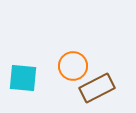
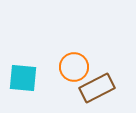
orange circle: moved 1 px right, 1 px down
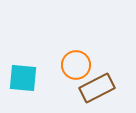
orange circle: moved 2 px right, 2 px up
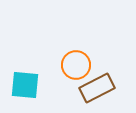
cyan square: moved 2 px right, 7 px down
